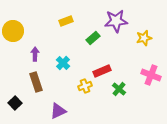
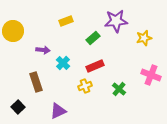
purple arrow: moved 8 px right, 4 px up; rotated 96 degrees clockwise
red rectangle: moved 7 px left, 5 px up
black square: moved 3 px right, 4 px down
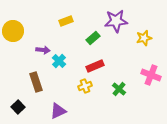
cyan cross: moved 4 px left, 2 px up
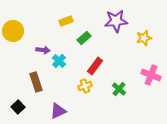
green rectangle: moved 9 px left
red rectangle: rotated 30 degrees counterclockwise
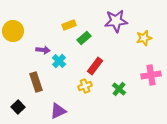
yellow rectangle: moved 3 px right, 4 px down
pink cross: rotated 30 degrees counterclockwise
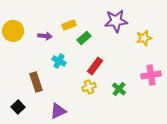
purple arrow: moved 2 px right, 14 px up
cyan cross: rotated 16 degrees counterclockwise
yellow cross: moved 4 px right, 1 px down
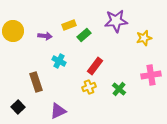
green rectangle: moved 3 px up
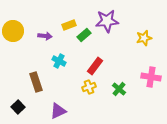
purple star: moved 9 px left
pink cross: moved 2 px down; rotated 18 degrees clockwise
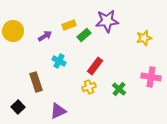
purple arrow: rotated 40 degrees counterclockwise
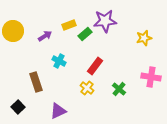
purple star: moved 2 px left
green rectangle: moved 1 px right, 1 px up
yellow cross: moved 2 px left, 1 px down; rotated 32 degrees counterclockwise
